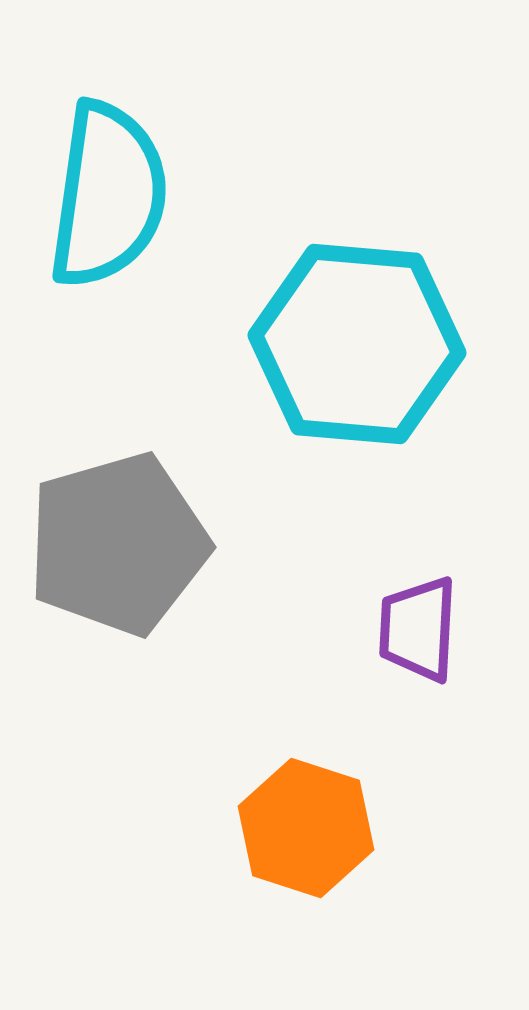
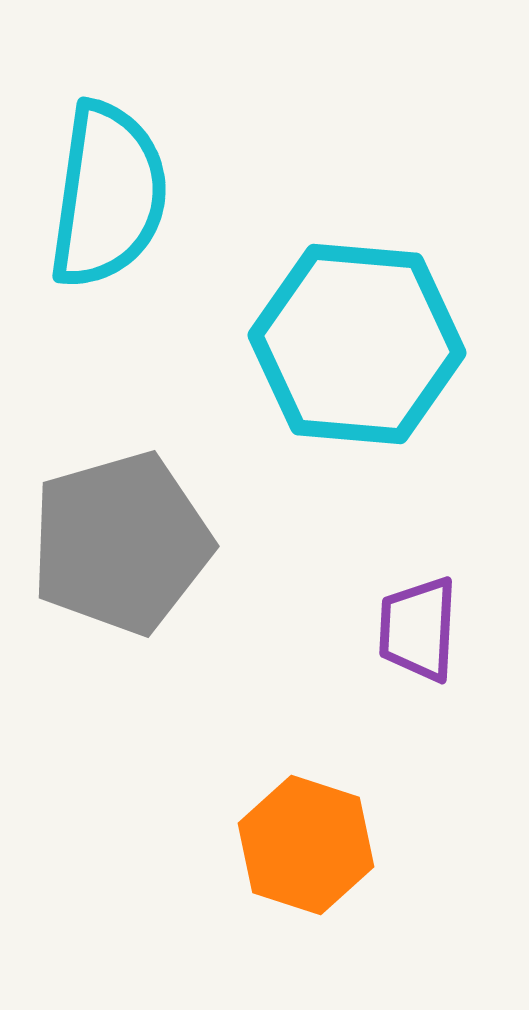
gray pentagon: moved 3 px right, 1 px up
orange hexagon: moved 17 px down
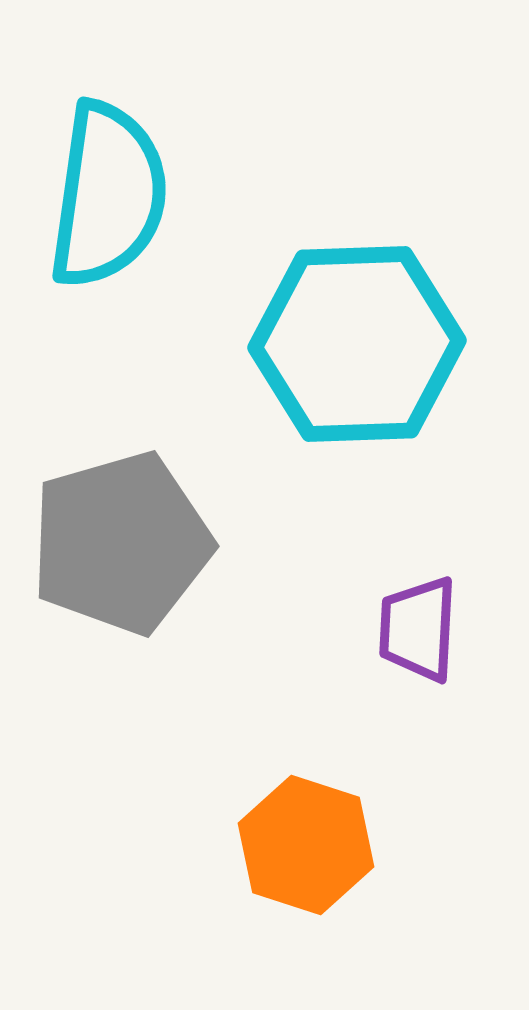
cyan hexagon: rotated 7 degrees counterclockwise
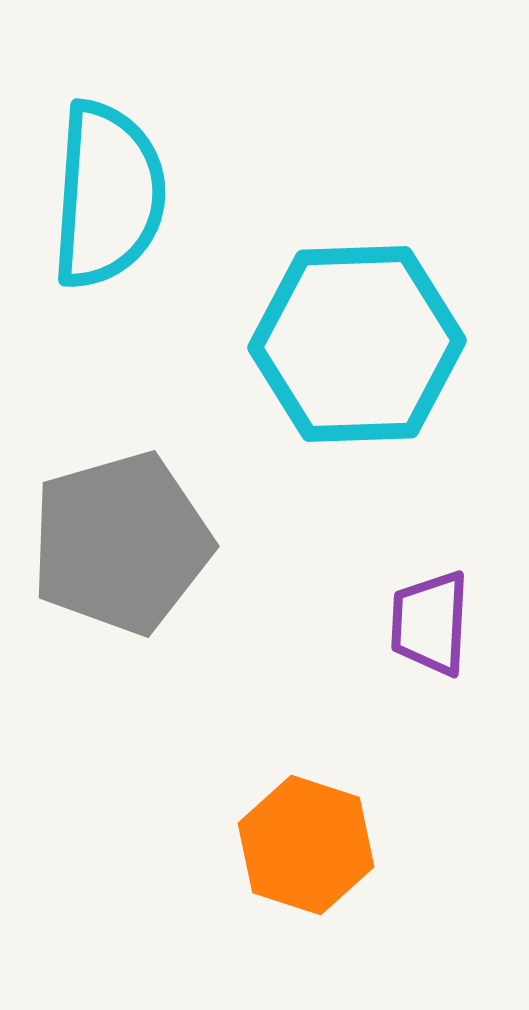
cyan semicircle: rotated 4 degrees counterclockwise
purple trapezoid: moved 12 px right, 6 px up
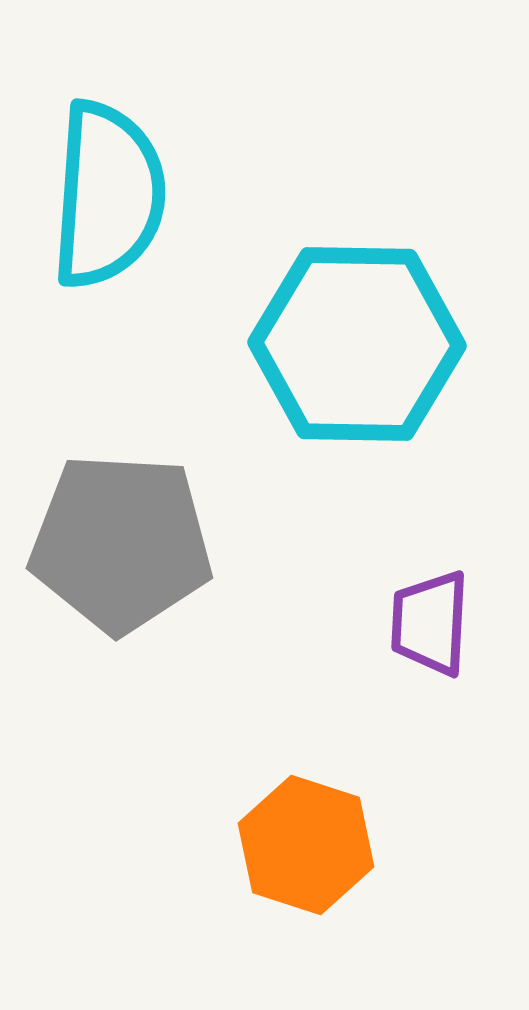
cyan hexagon: rotated 3 degrees clockwise
gray pentagon: rotated 19 degrees clockwise
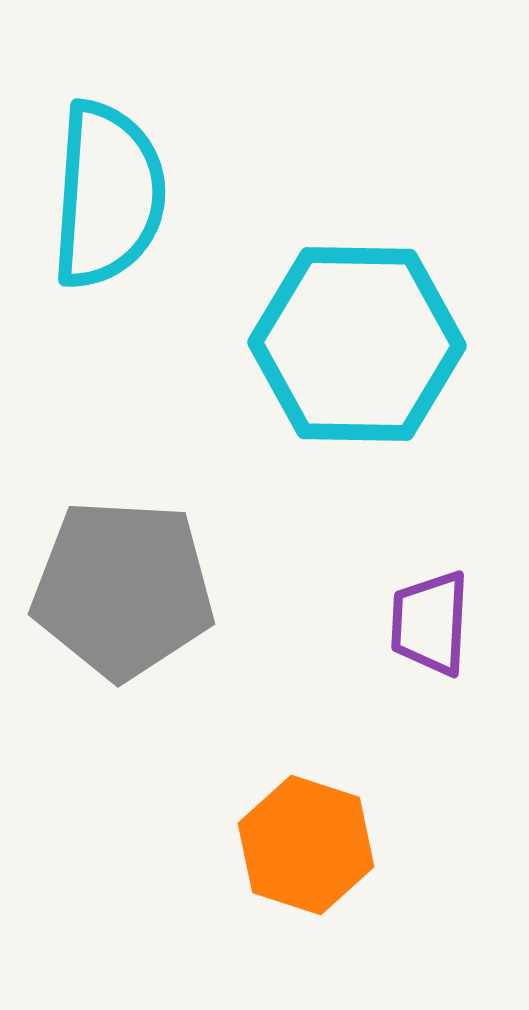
gray pentagon: moved 2 px right, 46 px down
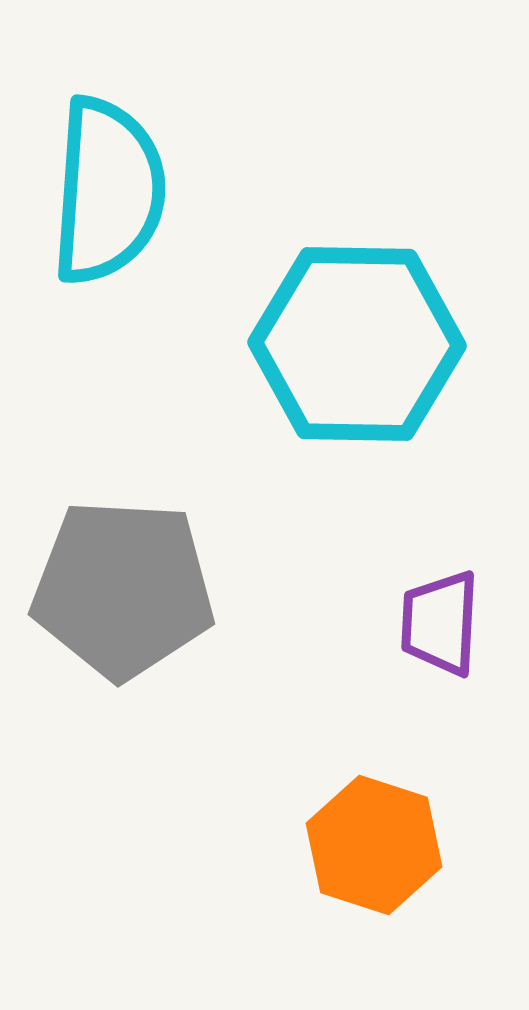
cyan semicircle: moved 4 px up
purple trapezoid: moved 10 px right
orange hexagon: moved 68 px right
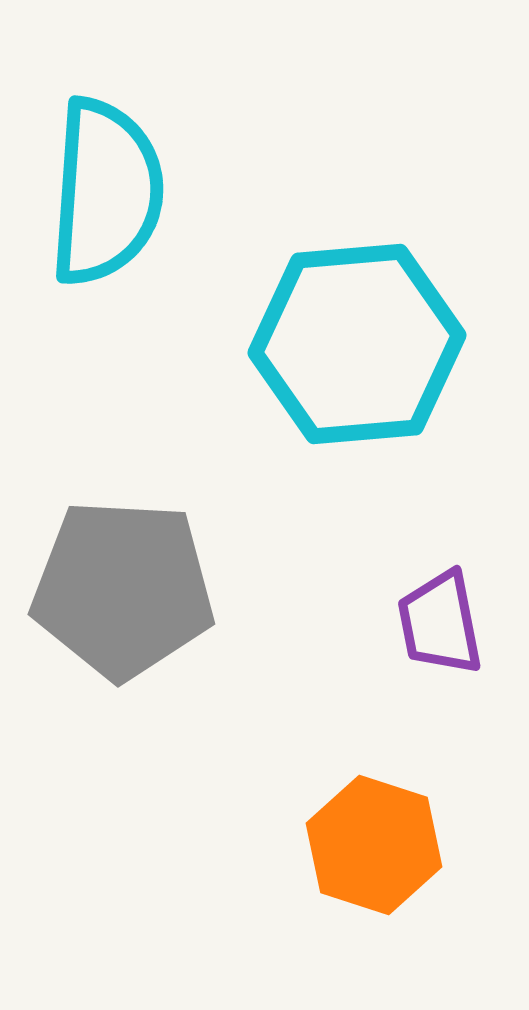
cyan semicircle: moved 2 px left, 1 px down
cyan hexagon: rotated 6 degrees counterclockwise
purple trapezoid: rotated 14 degrees counterclockwise
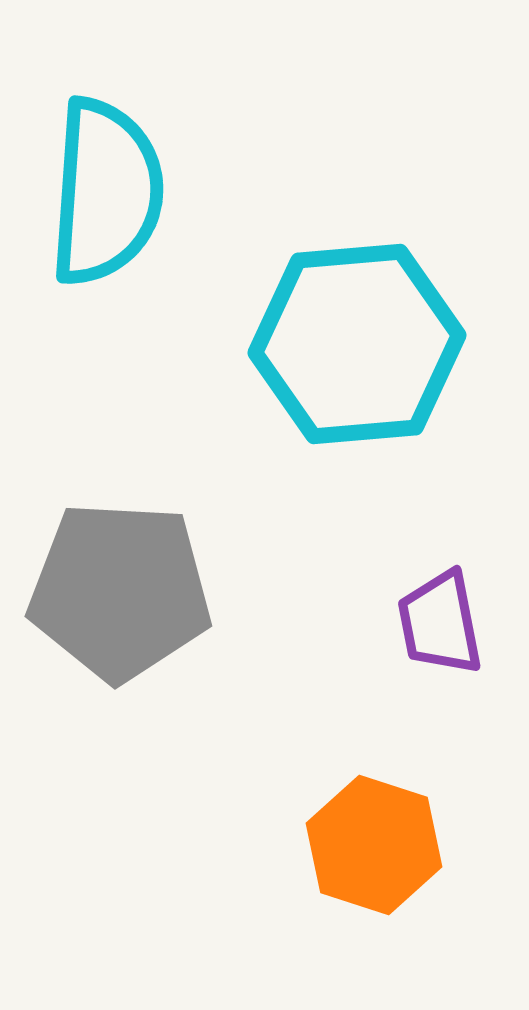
gray pentagon: moved 3 px left, 2 px down
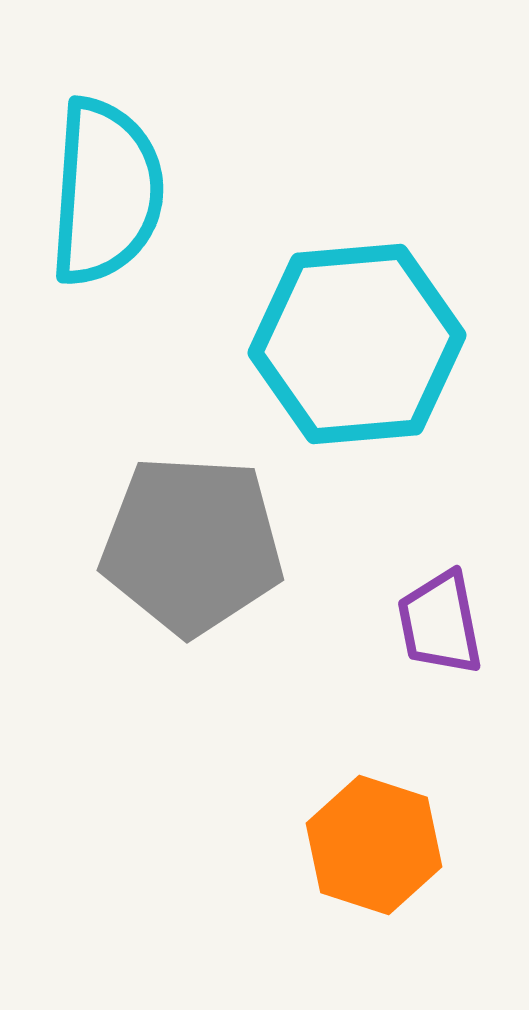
gray pentagon: moved 72 px right, 46 px up
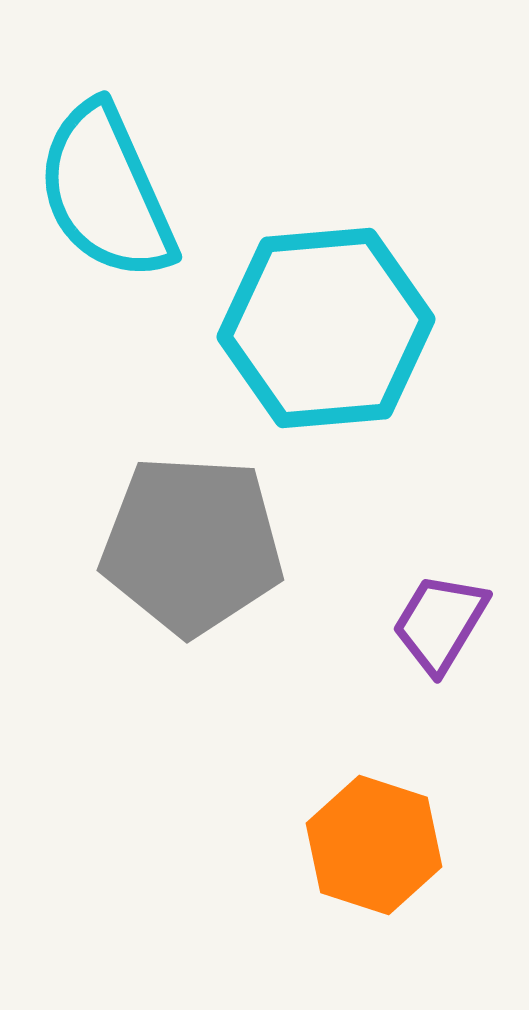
cyan semicircle: rotated 152 degrees clockwise
cyan hexagon: moved 31 px left, 16 px up
purple trapezoid: rotated 42 degrees clockwise
